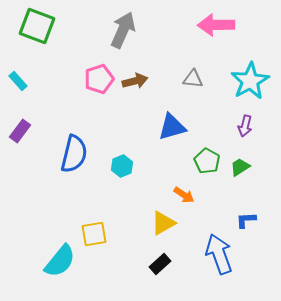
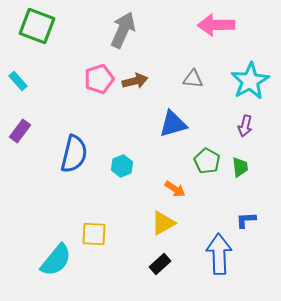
blue triangle: moved 1 px right, 3 px up
green trapezoid: rotated 115 degrees clockwise
orange arrow: moved 9 px left, 6 px up
yellow square: rotated 12 degrees clockwise
blue arrow: rotated 18 degrees clockwise
cyan semicircle: moved 4 px left, 1 px up
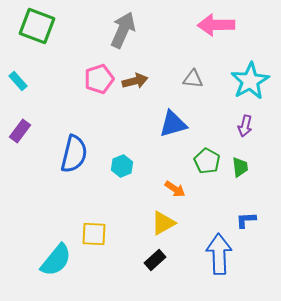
black rectangle: moved 5 px left, 4 px up
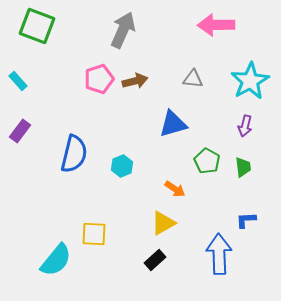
green trapezoid: moved 3 px right
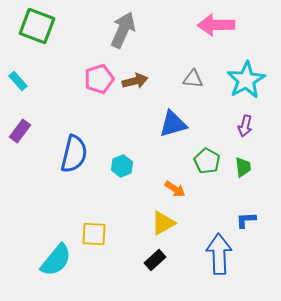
cyan star: moved 4 px left, 1 px up
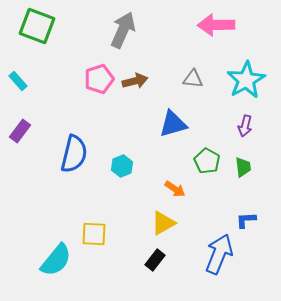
blue arrow: rotated 24 degrees clockwise
black rectangle: rotated 10 degrees counterclockwise
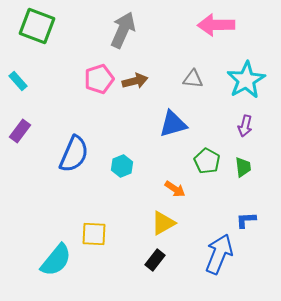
blue semicircle: rotated 9 degrees clockwise
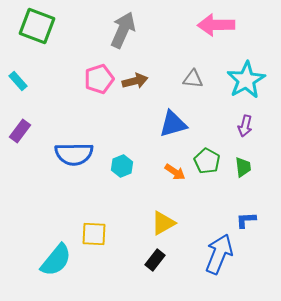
blue semicircle: rotated 66 degrees clockwise
orange arrow: moved 17 px up
